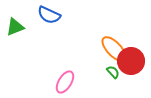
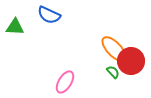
green triangle: rotated 24 degrees clockwise
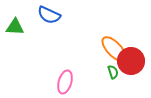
green semicircle: rotated 24 degrees clockwise
pink ellipse: rotated 15 degrees counterclockwise
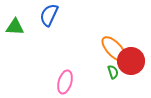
blue semicircle: rotated 90 degrees clockwise
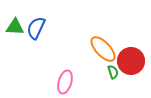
blue semicircle: moved 13 px left, 13 px down
orange ellipse: moved 11 px left
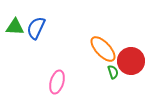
pink ellipse: moved 8 px left
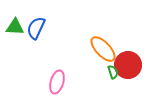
red circle: moved 3 px left, 4 px down
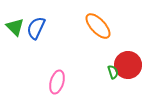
green triangle: rotated 42 degrees clockwise
orange ellipse: moved 5 px left, 23 px up
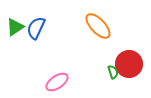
green triangle: rotated 42 degrees clockwise
red circle: moved 1 px right, 1 px up
pink ellipse: rotated 40 degrees clockwise
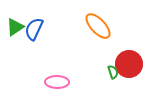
blue semicircle: moved 2 px left, 1 px down
pink ellipse: rotated 35 degrees clockwise
